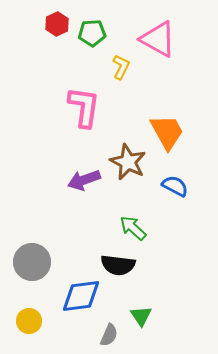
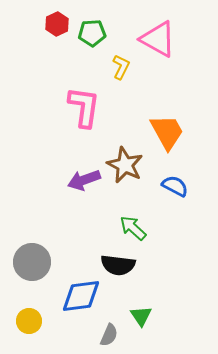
brown star: moved 3 px left, 3 px down
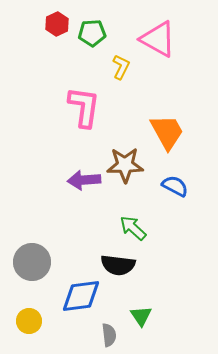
brown star: rotated 27 degrees counterclockwise
purple arrow: rotated 16 degrees clockwise
gray semicircle: rotated 30 degrees counterclockwise
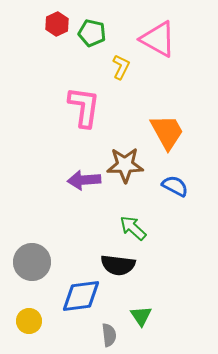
green pentagon: rotated 16 degrees clockwise
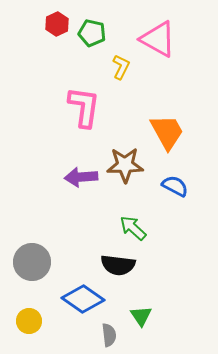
purple arrow: moved 3 px left, 3 px up
blue diamond: moved 2 px right, 3 px down; rotated 42 degrees clockwise
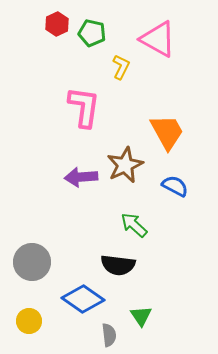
brown star: rotated 24 degrees counterclockwise
green arrow: moved 1 px right, 3 px up
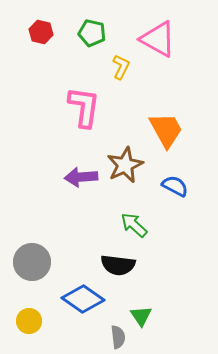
red hexagon: moved 16 px left, 8 px down; rotated 20 degrees counterclockwise
orange trapezoid: moved 1 px left, 2 px up
gray semicircle: moved 9 px right, 2 px down
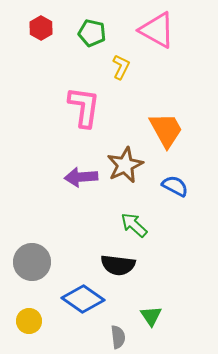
red hexagon: moved 4 px up; rotated 15 degrees clockwise
pink triangle: moved 1 px left, 9 px up
green triangle: moved 10 px right
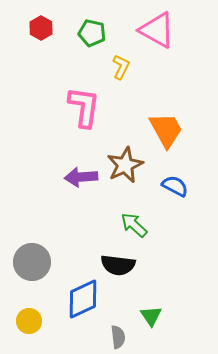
blue diamond: rotated 60 degrees counterclockwise
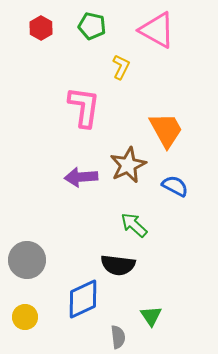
green pentagon: moved 7 px up
brown star: moved 3 px right
gray circle: moved 5 px left, 2 px up
yellow circle: moved 4 px left, 4 px up
